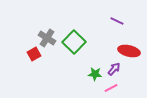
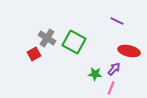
green square: rotated 15 degrees counterclockwise
pink line: rotated 40 degrees counterclockwise
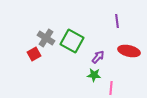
purple line: rotated 56 degrees clockwise
gray cross: moved 1 px left
green square: moved 2 px left, 1 px up
purple arrow: moved 16 px left, 12 px up
green star: moved 1 px left, 1 px down
pink line: rotated 16 degrees counterclockwise
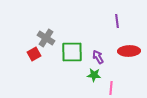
green square: moved 11 px down; rotated 30 degrees counterclockwise
red ellipse: rotated 15 degrees counterclockwise
purple arrow: rotated 72 degrees counterclockwise
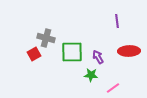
gray cross: rotated 18 degrees counterclockwise
green star: moved 3 px left
pink line: moved 2 px right; rotated 48 degrees clockwise
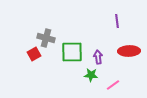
purple arrow: rotated 24 degrees clockwise
pink line: moved 3 px up
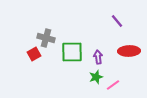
purple line: rotated 32 degrees counterclockwise
green star: moved 5 px right, 2 px down; rotated 24 degrees counterclockwise
